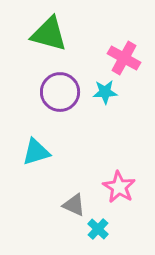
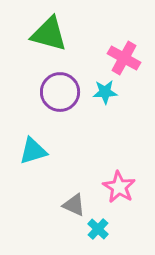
cyan triangle: moved 3 px left, 1 px up
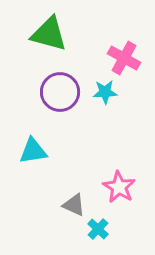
cyan triangle: rotated 8 degrees clockwise
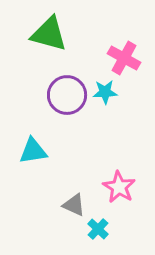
purple circle: moved 7 px right, 3 px down
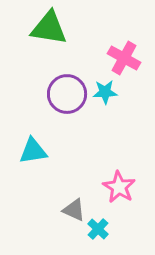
green triangle: moved 6 px up; rotated 6 degrees counterclockwise
purple circle: moved 1 px up
gray triangle: moved 5 px down
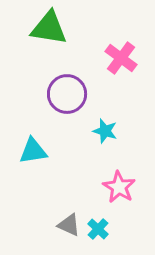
pink cross: moved 3 px left; rotated 8 degrees clockwise
cyan star: moved 39 px down; rotated 20 degrees clockwise
gray triangle: moved 5 px left, 15 px down
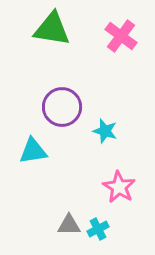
green triangle: moved 3 px right, 1 px down
pink cross: moved 22 px up
purple circle: moved 5 px left, 13 px down
gray triangle: rotated 25 degrees counterclockwise
cyan cross: rotated 20 degrees clockwise
